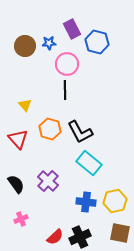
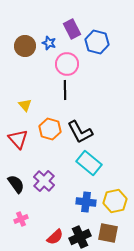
blue star: rotated 24 degrees clockwise
purple cross: moved 4 px left
brown square: moved 12 px left
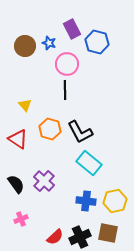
red triangle: rotated 15 degrees counterclockwise
blue cross: moved 1 px up
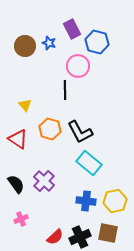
pink circle: moved 11 px right, 2 px down
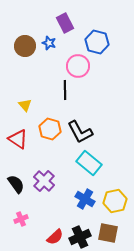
purple rectangle: moved 7 px left, 6 px up
blue cross: moved 1 px left, 2 px up; rotated 24 degrees clockwise
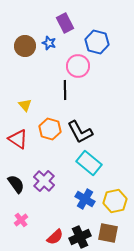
pink cross: moved 1 px down; rotated 16 degrees counterclockwise
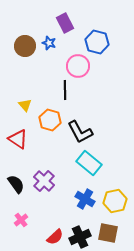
orange hexagon: moved 9 px up
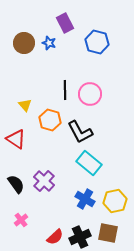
brown circle: moved 1 px left, 3 px up
pink circle: moved 12 px right, 28 px down
red triangle: moved 2 px left
